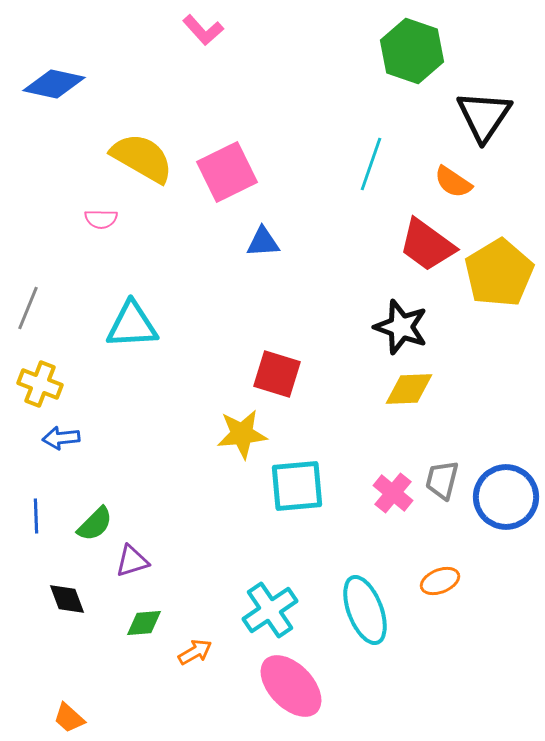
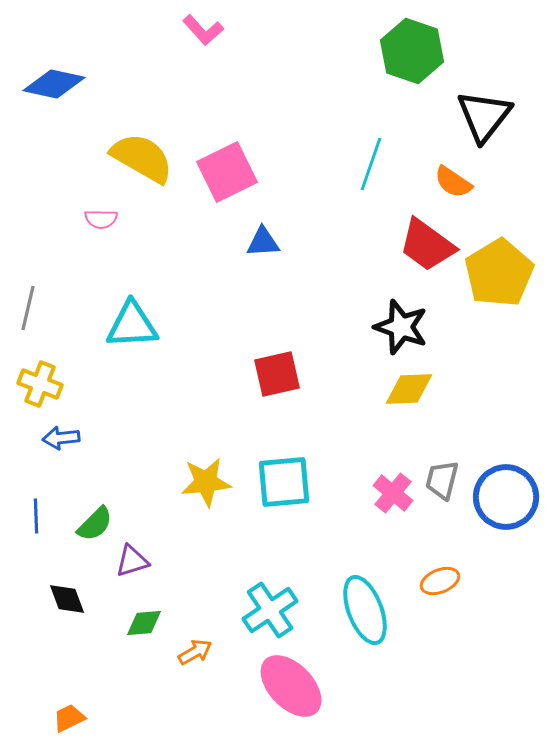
black triangle: rotated 4 degrees clockwise
gray line: rotated 9 degrees counterclockwise
red square: rotated 30 degrees counterclockwise
yellow star: moved 36 px left, 48 px down
cyan square: moved 13 px left, 4 px up
orange trapezoid: rotated 112 degrees clockwise
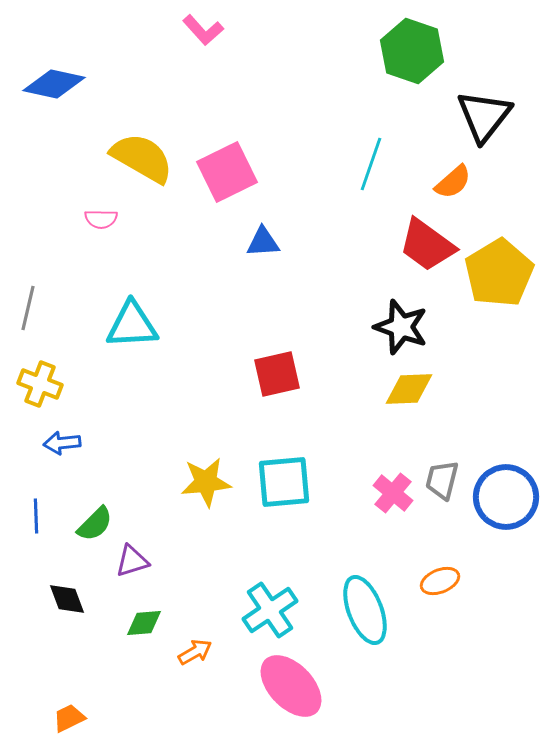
orange semicircle: rotated 75 degrees counterclockwise
blue arrow: moved 1 px right, 5 px down
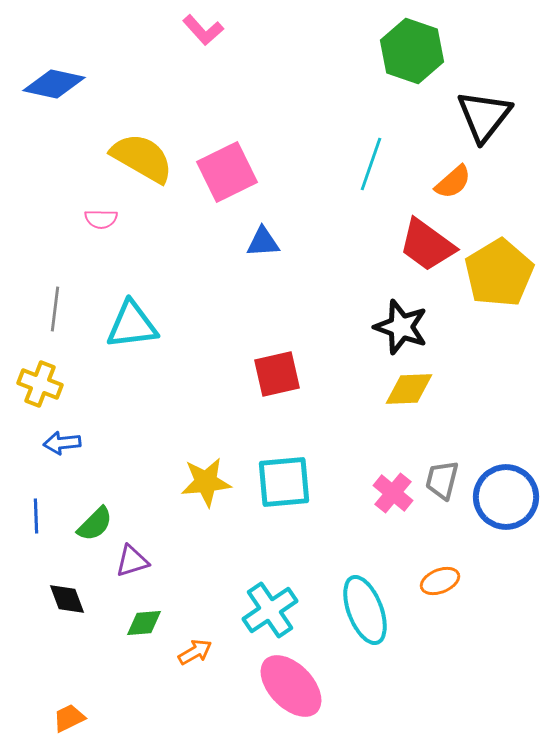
gray line: moved 27 px right, 1 px down; rotated 6 degrees counterclockwise
cyan triangle: rotated 4 degrees counterclockwise
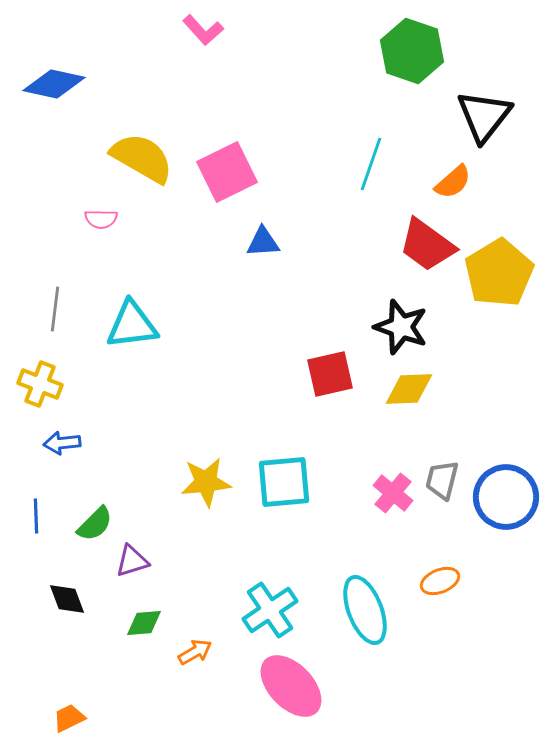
red square: moved 53 px right
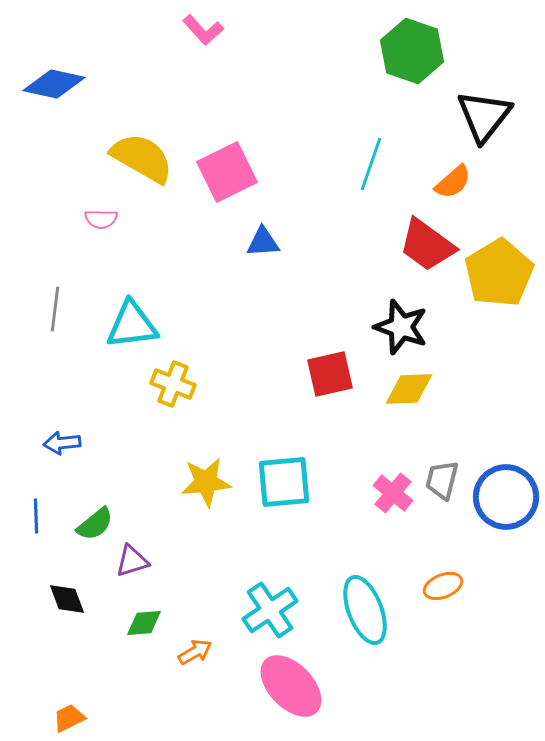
yellow cross: moved 133 px right
green semicircle: rotated 6 degrees clockwise
orange ellipse: moved 3 px right, 5 px down
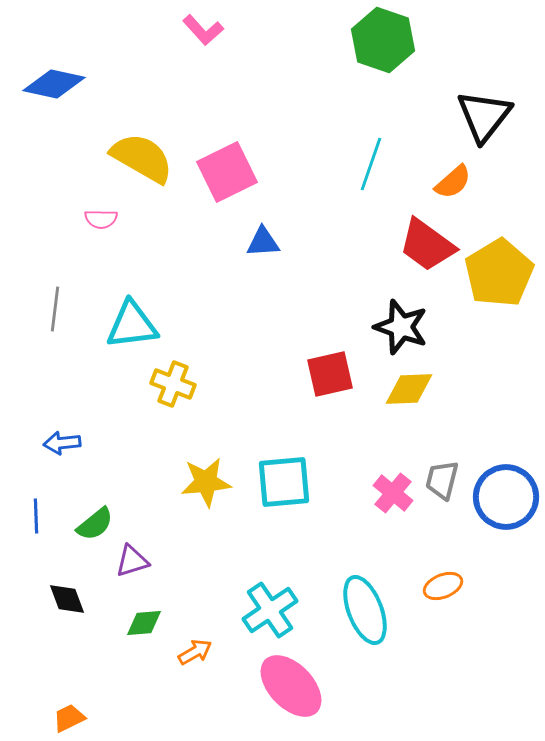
green hexagon: moved 29 px left, 11 px up
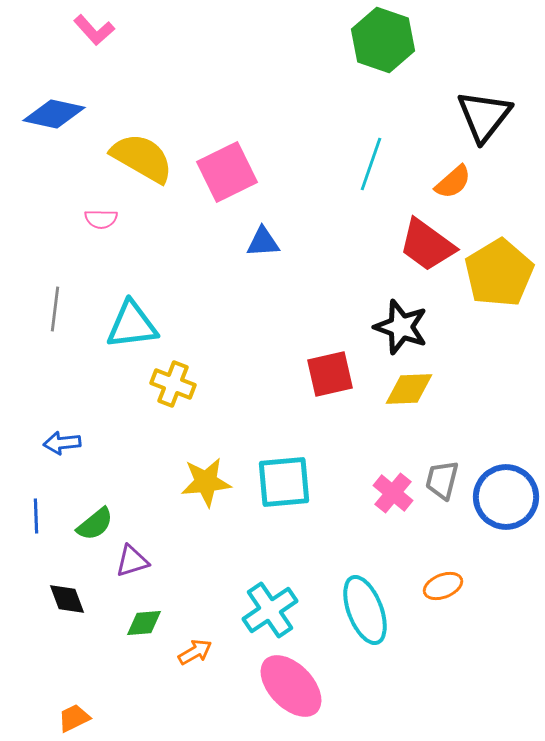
pink L-shape: moved 109 px left
blue diamond: moved 30 px down
orange trapezoid: moved 5 px right
